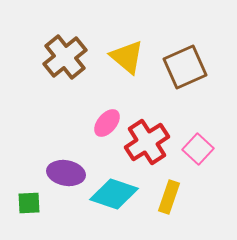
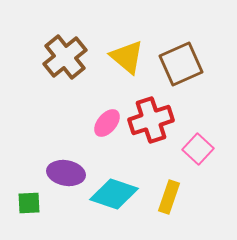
brown square: moved 4 px left, 3 px up
red cross: moved 4 px right, 22 px up; rotated 15 degrees clockwise
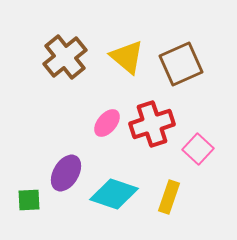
red cross: moved 1 px right, 4 px down
purple ellipse: rotated 69 degrees counterclockwise
green square: moved 3 px up
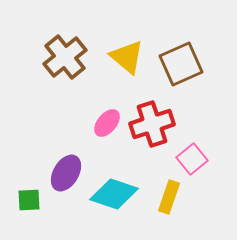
pink square: moved 6 px left, 10 px down; rotated 8 degrees clockwise
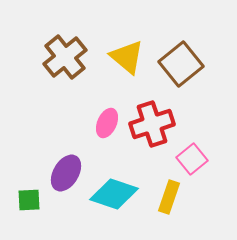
brown square: rotated 15 degrees counterclockwise
pink ellipse: rotated 16 degrees counterclockwise
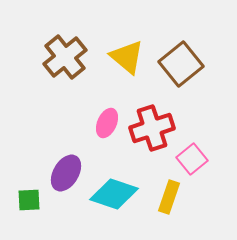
red cross: moved 4 px down
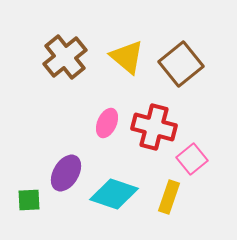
red cross: moved 2 px right, 1 px up; rotated 33 degrees clockwise
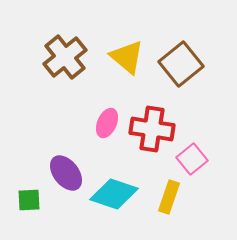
red cross: moved 2 px left, 2 px down; rotated 6 degrees counterclockwise
purple ellipse: rotated 69 degrees counterclockwise
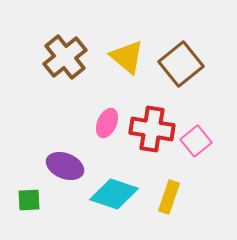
pink square: moved 4 px right, 18 px up
purple ellipse: moved 1 px left, 7 px up; rotated 30 degrees counterclockwise
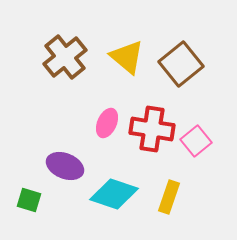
green square: rotated 20 degrees clockwise
